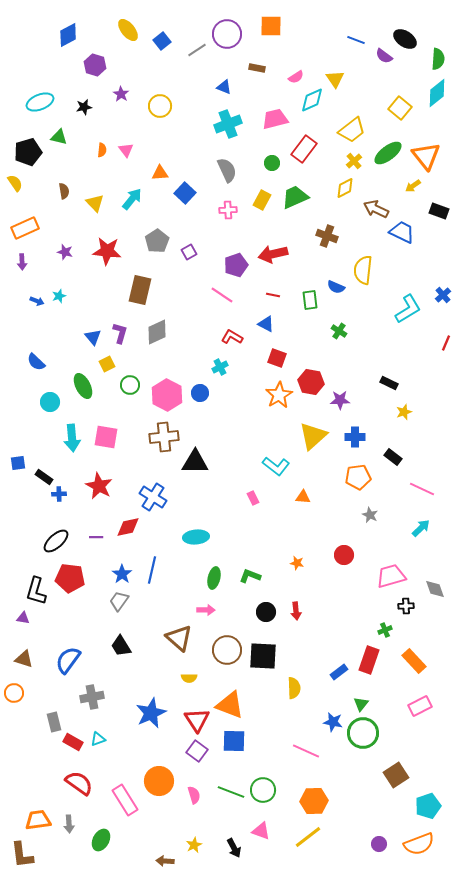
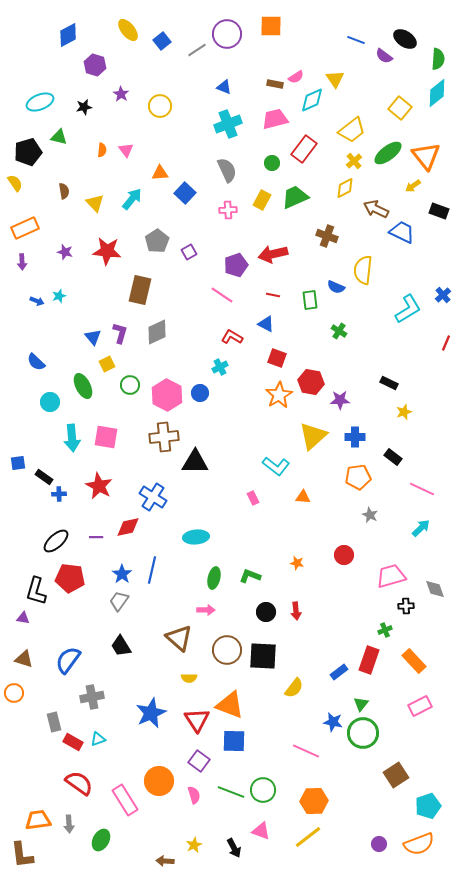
brown rectangle at (257, 68): moved 18 px right, 16 px down
yellow semicircle at (294, 688): rotated 40 degrees clockwise
purple square at (197, 751): moved 2 px right, 10 px down
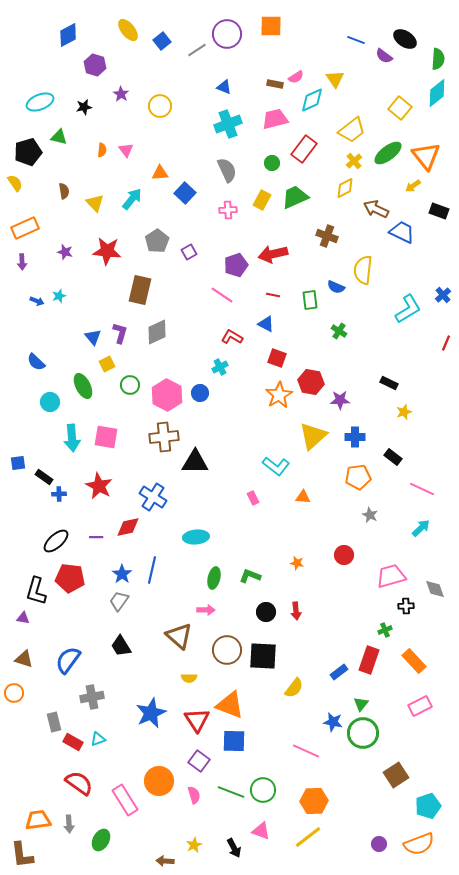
brown triangle at (179, 638): moved 2 px up
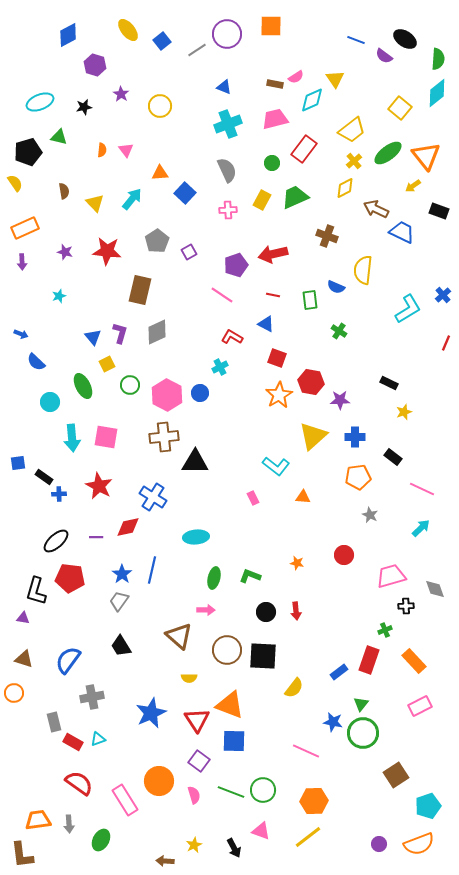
blue arrow at (37, 301): moved 16 px left, 33 px down
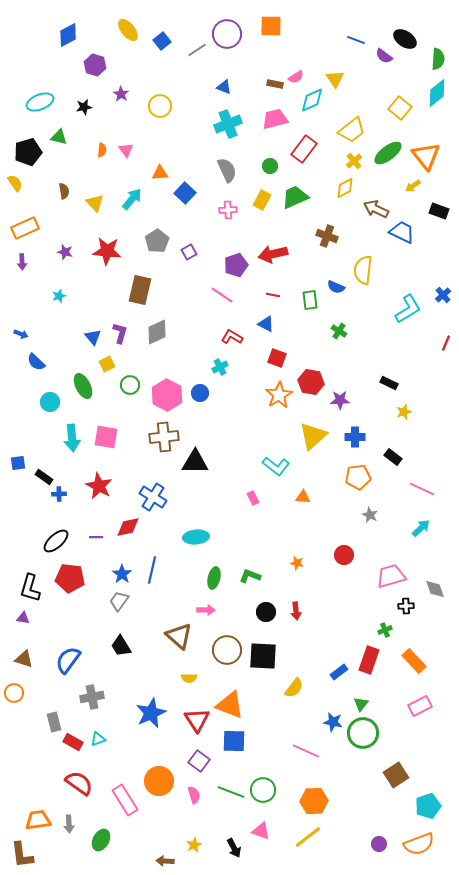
green circle at (272, 163): moved 2 px left, 3 px down
black L-shape at (36, 591): moved 6 px left, 3 px up
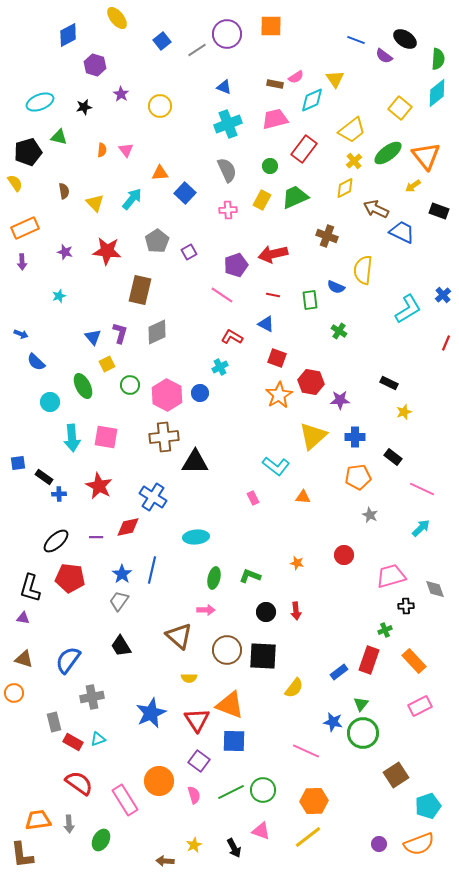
yellow ellipse at (128, 30): moved 11 px left, 12 px up
green line at (231, 792): rotated 48 degrees counterclockwise
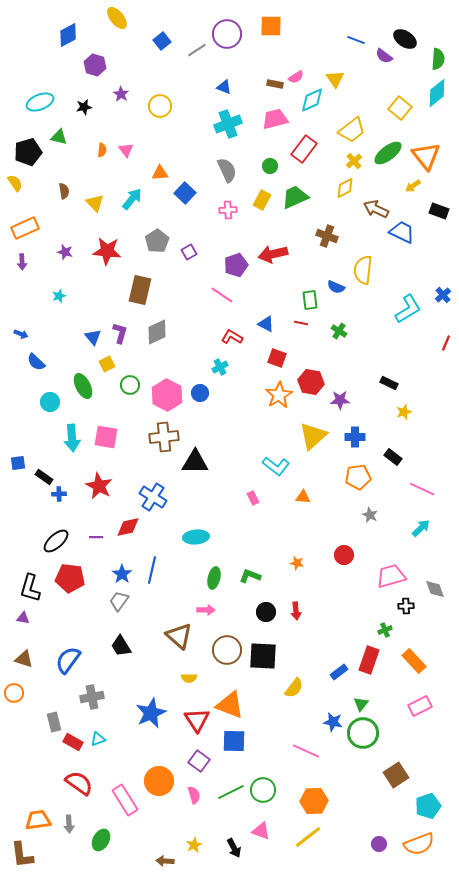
red line at (273, 295): moved 28 px right, 28 px down
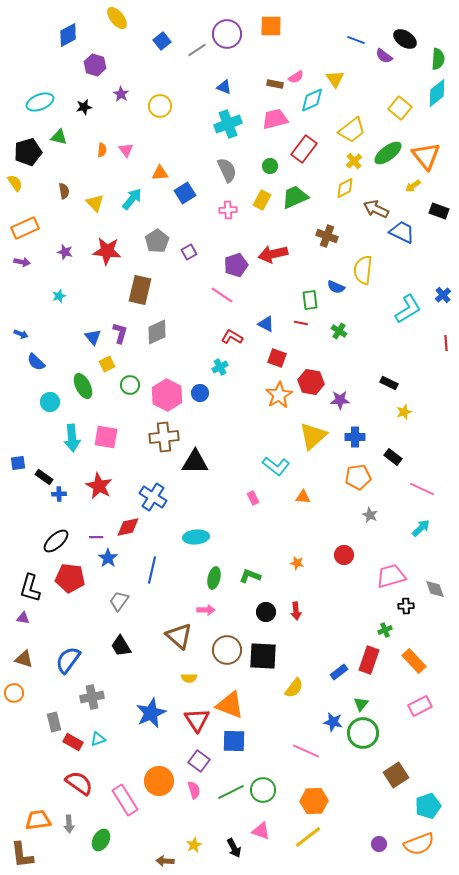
blue square at (185, 193): rotated 15 degrees clockwise
purple arrow at (22, 262): rotated 77 degrees counterclockwise
red line at (446, 343): rotated 28 degrees counterclockwise
blue star at (122, 574): moved 14 px left, 16 px up
pink semicircle at (194, 795): moved 5 px up
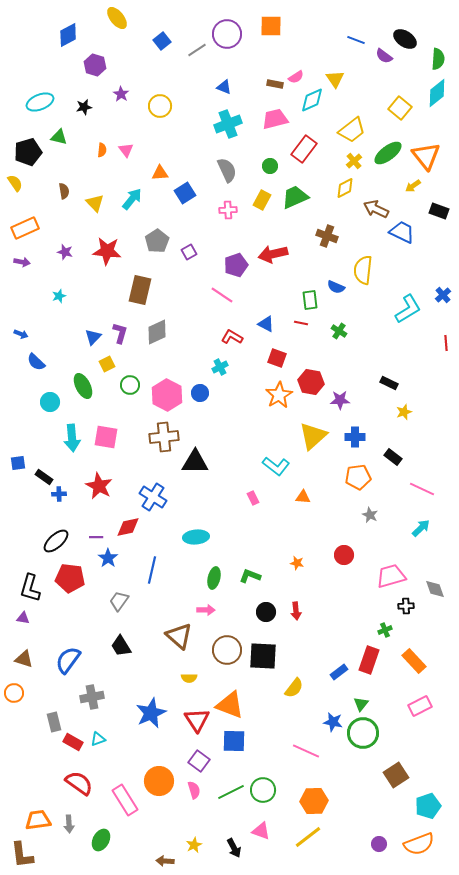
blue triangle at (93, 337): rotated 24 degrees clockwise
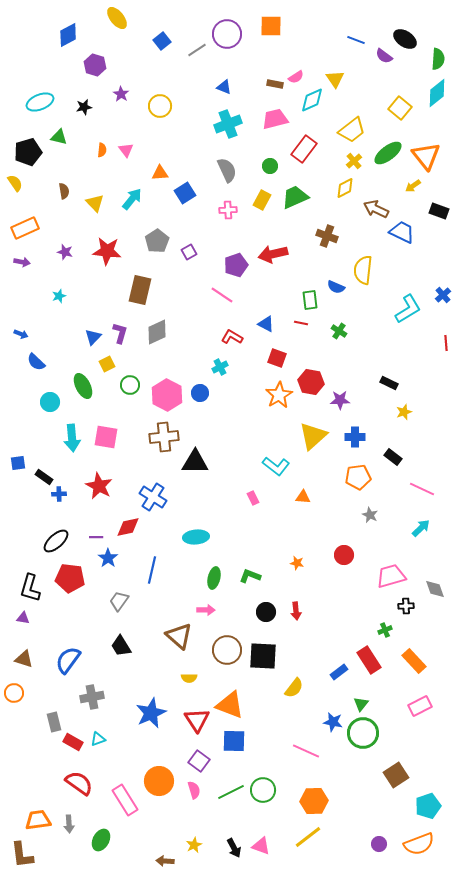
red rectangle at (369, 660): rotated 52 degrees counterclockwise
pink triangle at (261, 831): moved 15 px down
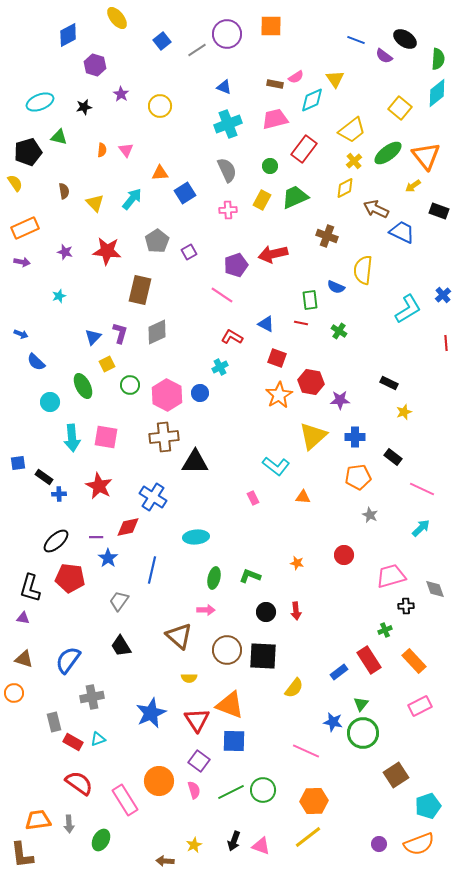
black arrow at (234, 848): moved 7 px up; rotated 48 degrees clockwise
